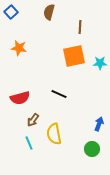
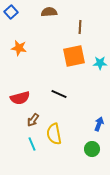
brown semicircle: rotated 70 degrees clockwise
cyan line: moved 3 px right, 1 px down
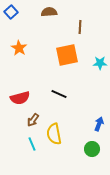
orange star: rotated 21 degrees clockwise
orange square: moved 7 px left, 1 px up
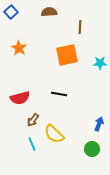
black line: rotated 14 degrees counterclockwise
yellow semicircle: rotated 35 degrees counterclockwise
